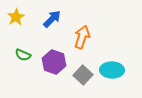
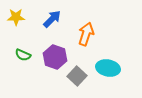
yellow star: rotated 30 degrees clockwise
orange arrow: moved 4 px right, 3 px up
purple hexagon: moved 1 px right, 5 px up
cyan ellipse: moved 4 px left, 2 px up; rotated 10 degrees clockwise
gray square: moved 6 px left, 1 px down
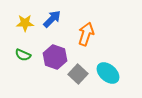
yellow star: moved 9 px right, 6 px down
cyan ellipse: moved 5 px down; rotated 30 degrees clockwise
gray square: moved 1 px right, 2 px up
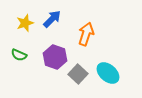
yellow star: rotated 18 degrees counterclockwise
green semicircle: moved 4 px left
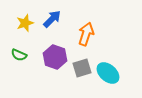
gray square: moved 4 px right, 6 px up; rotated 30 degrees clockwise
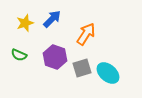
orange arrow: rotated 15 degrees clockwise
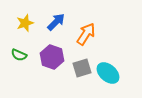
blue arrow: moved 4 px right, 3 px down
purple hexagon: moved 3 px left
